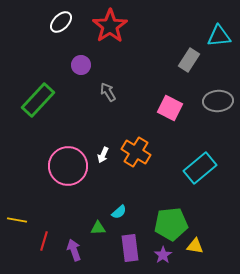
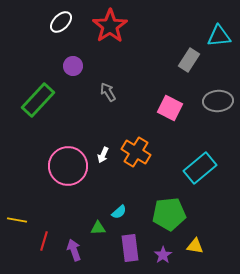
purple circle: moved 8 px left, 1 px down
green pentagon: moved 2 px left, 10 px up
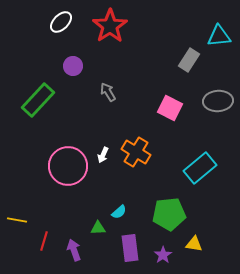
yellow triangle: moved 1 px left, 2 px up
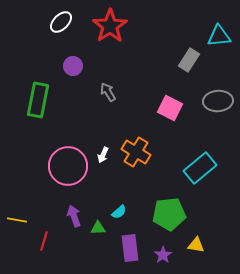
green rectangle: rotated 32 degrees counterclockwise
yellow triangle: moved 2 px right, 1 px down
purple arrow: moved 34 px up
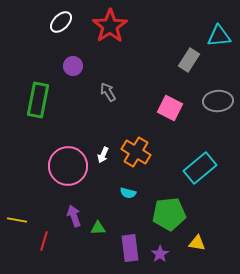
cyan semicircle: moved 9 px right, 19 px up; rotated 56 degrees clockwise
yellow triangle: moved 1 px right, 2 px up
purple star: moved 3 px left, 1 px up
